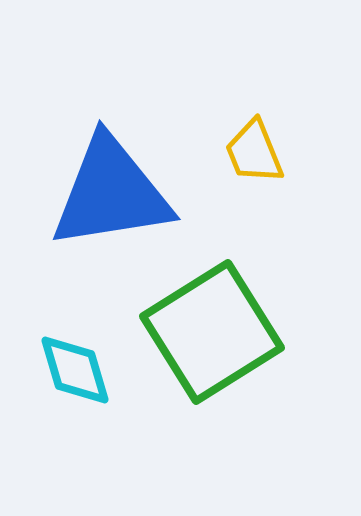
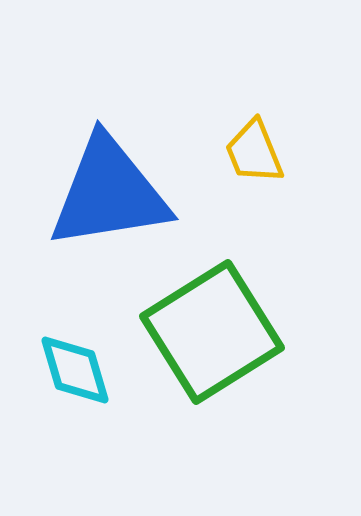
blue triangle: moved 2 px left
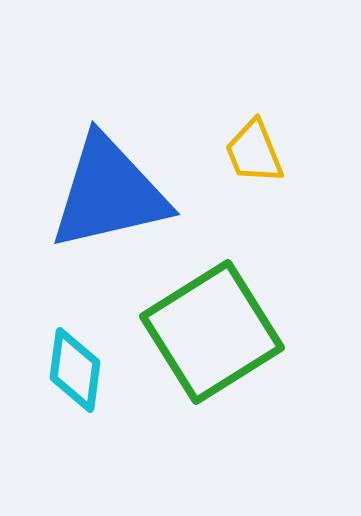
blue triangle: rotated 4 degrees counterclockwise
cyan diamond: rotated 24 degrees clockwise
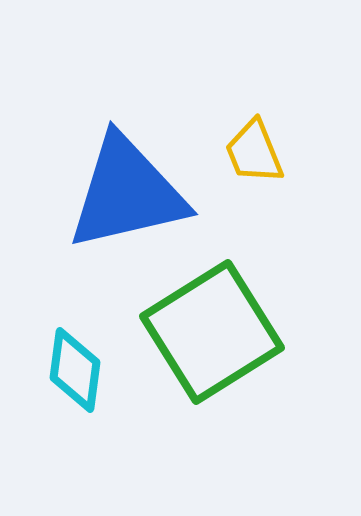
blue triangle: moved 18 px right
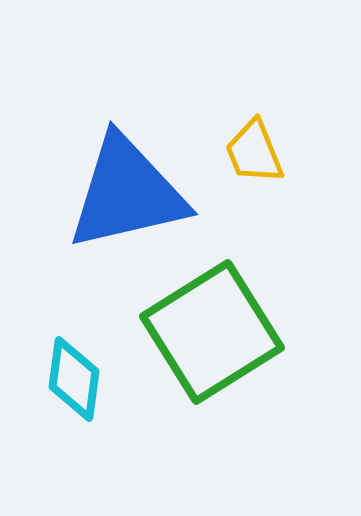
cyan diamond: moved 1 px left, 9 px down
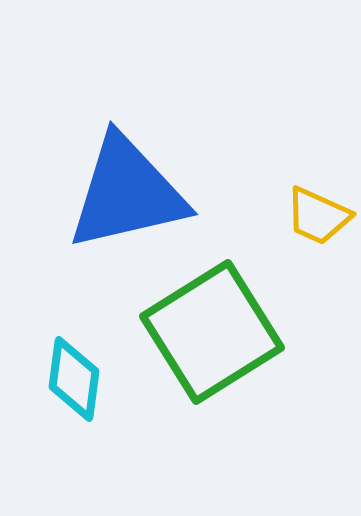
yellow trapezoid: moved 64 px right, 64 px down; rotated 44 degrees counterclockwise
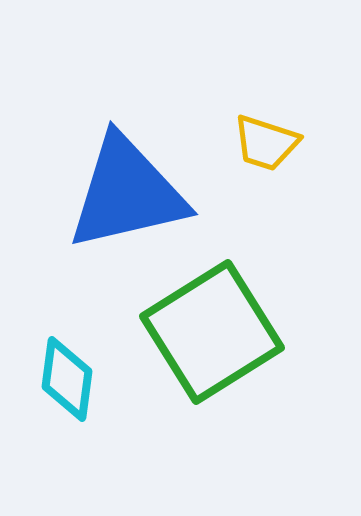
yellow trapezoid: moved 52 px left, 73 px up; rotated 6 degrees counterclockwise
cyan diamond: moved 7 px left
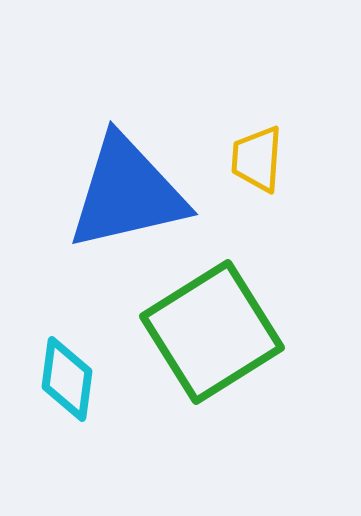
yellow trapezoid: moved 9 px left, 16 px down; rotated 76 degrees clockwise
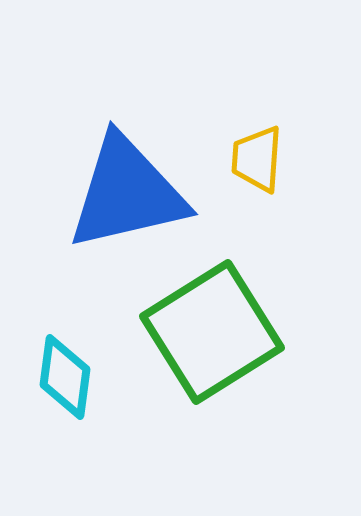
cyan diamond: moved 2 px left, 2 px up
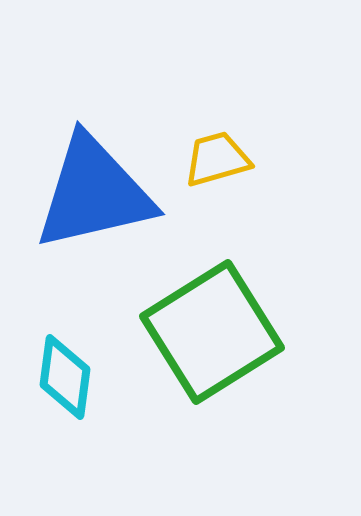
yellow trapezoid: moved 40 px left; rotated 70 degrees clockwise
blue triangle: moved 33 px left
